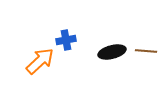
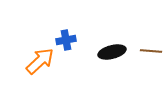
brown line: moved 5 px right
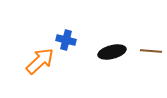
blue cross: rotated 24 degrees clockwise
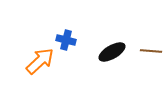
black ellipse: rotated 16 degrees counterclockwise
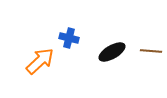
blue cross: moved 3 px right, 2 px up
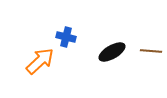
blue cross: moved 3 px left, 1 px up
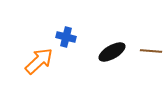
orange arrow: moved 1 px left
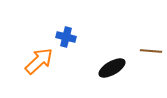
black ellipse: moved 16 px down
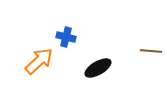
black ellipse: moved 14 px left
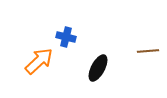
brown line: moved 3 px left; rotated 10 degrees counterclockwise
black ellipse: rotated 32 degrees counterclockwise
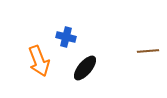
orange arrow: rotated 112 degrees clockwise
black ellipse: moved 13 px left; rotated 12 degrees clockwise
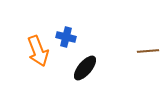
orange arrow: moved 1 px left, 10 px up
